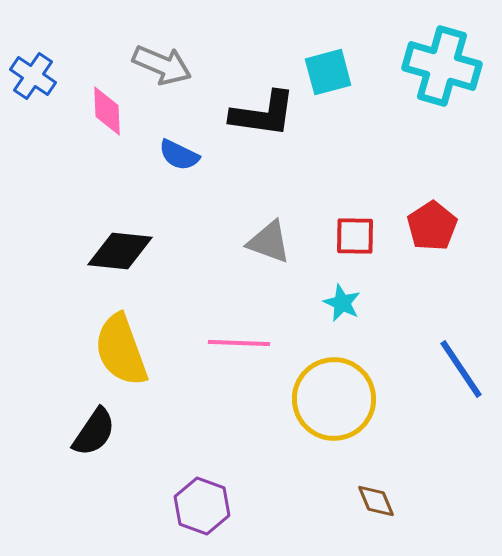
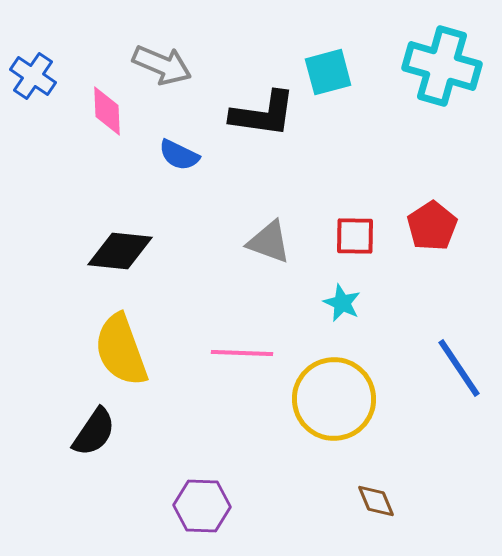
pink line: moved 3 px right, 10 px down
blue line: moved 2 px left, 1 px up
purple hexagon: rotated 18 degrees counterclockwise
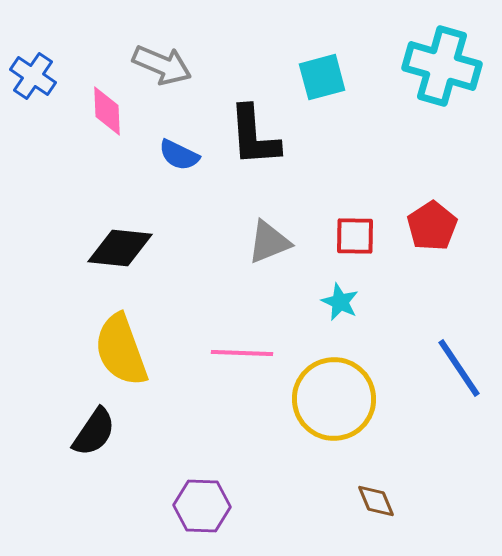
cyan square: moved 6 px left, 5 px down
black L-shape: moved 9 px left, 22 px down; rotated 78 degrees clockwise
gray triangle: rotated 42 degrees counterclockwise
black diamond: moved 3 px up
cyan star: moved 2 px left, 1 px up
